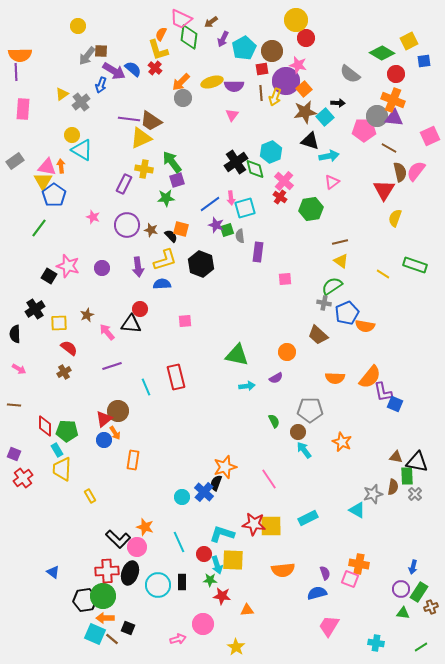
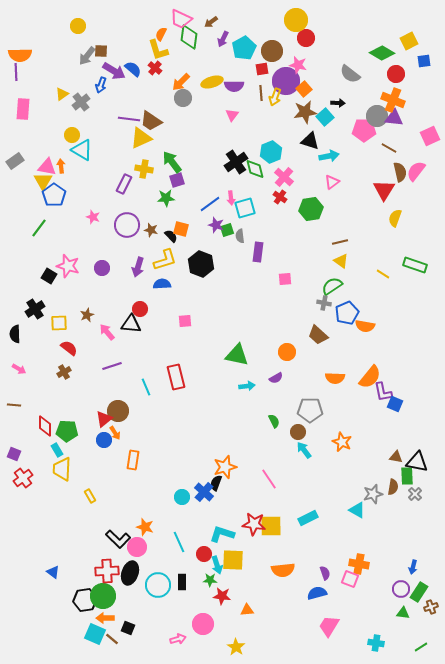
pink cross at (284, 181): moved 4 px up
purple arrow at (138, 267): rotated 24 degrees clockwise
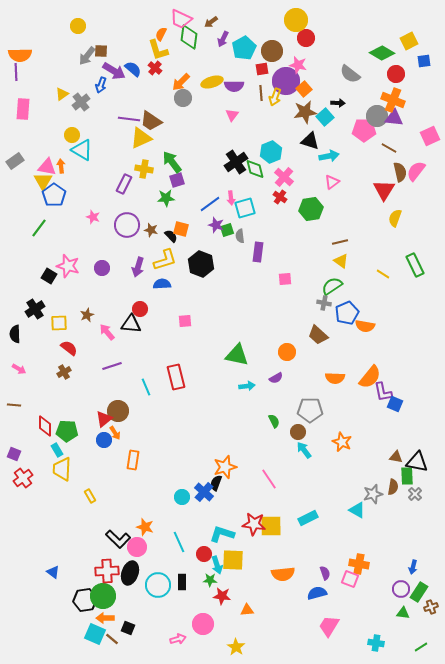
green rectangle at (415, 265): rotated 45 degrees clockwise
orange semicircle at (283, 570): moved 4 px down
